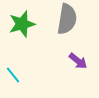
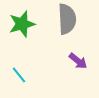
gray semicircle: rotated 12 degrees counterclockwise
cyan line: moved 6 px right
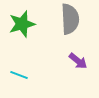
gray semicircle: moved 3 px right
cyan line: rotated 30 degrees counterclockwise
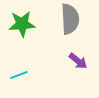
green star: rotated 12 degrees clockwise
cyan line: rotated 42 degrees counterclockwise
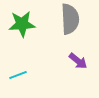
cyan line: moved 1 px left
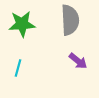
gray semicircle: moved 1 px down
cyan line: moved 7 px up; rotated 54 degrees counterclockwise
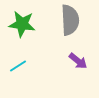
green star: rotated 12 degrees clockwise
cyan line: moved 2 px up; rotated 42 degrees clockwise
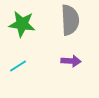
purple arrow: moved 7 px left; rotated 36 degrees counterclockwise
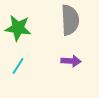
green star: moved 4 px left, 4 px down
cyan line: rotated 24 degrees counterclockwise
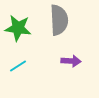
gray semicircle: moved 11 px left
cyan line: rotated 24 degrees clockwise
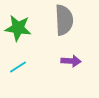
gray semicircle: moved 5 px right
cyan line: moved 1 px down
